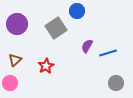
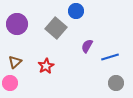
blue circle: moved 1 px left
gray square: rotated 15 degrees counterclockwise
blue line: moved 2 px right, 4 px down
brown triangle: moved 2 px down
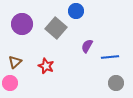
purple circle: moved 5 px right
blue line: rotated 12 degrees clockwise
red star: rotated 21 degrees counterclockwise
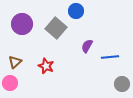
gray circle: moved 6 px right, 1 px down
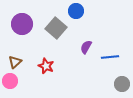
purple semicircle: moved 1 px left, 1 px down
pink circle: moved 2 px up
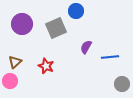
gray square: rotated 25 degrees clockwise
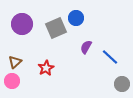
blue circle: moved 7 px down
blue line: rotated 48 degrees clockwise
red star: moved 2 px down; rotated 21 degrees clockwise
pink circle: moved 2 px right
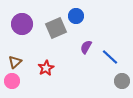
blue circle: moved 2 px up
gray circle: moved 3 px up
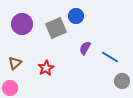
purple semicircle: moved 1 px left, 1 px down
blue line: rotated 12 degrees counterclockwise
brown triangle: moved 1 px down
pink circle: moved 2 px left, 7 px down
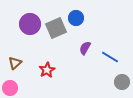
blue circle: moved 2 px down
purple circle: moved 8 px right
red star: moved 1 px right, 2 px down
gray circle: moved 1 px down
